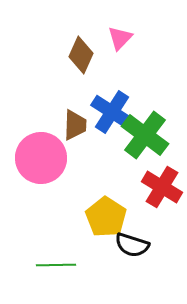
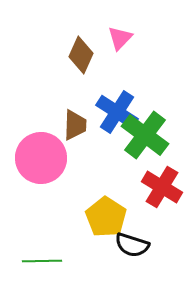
blue cross: moved 5 px right
green line: moved 14 px left, 4 px up
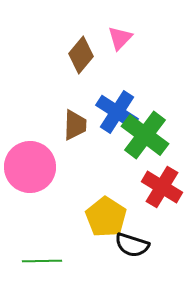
brown diamond: rotated 15 degrees clockwise
pink circle: moved 11 px left, 9 px down
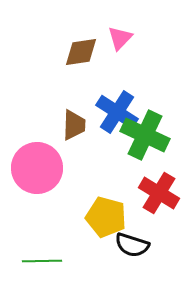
brown diamond: moved 3 px up; rotated 42 degrees clockwise
brown trapezoid: moved 1 px left
green cross: rotated 12 degrees counterclockwise
pink circle: moved 7 px right, 1 px down
red cross: moved 3 px left, 6 px down
yellow pentagon: rotated 18 degrees counterclockwise
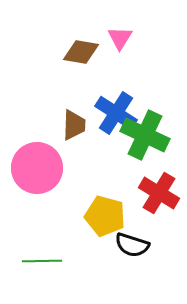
pink triangle: rotated 12 degrees counterclockwise
brown diamond: rotated 18 degrees clockwise
blue cross: moved 1 px left, 1 px down
yellow pentagon: moved 1 px left, 1 px up
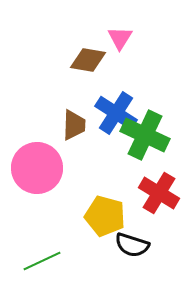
brown diamond: moved 7 px right, 8 px down
green line: rotated 24 degrees counterclockwise
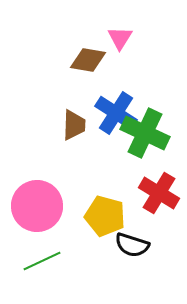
green cross: moved 2 px up
pink circle: moved 38 px down
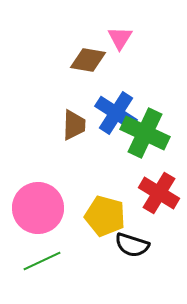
pink circle: moved 1 px right, 2 px down
